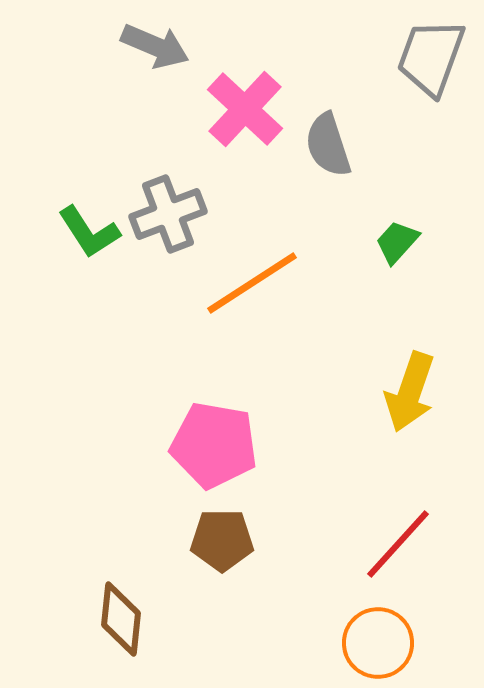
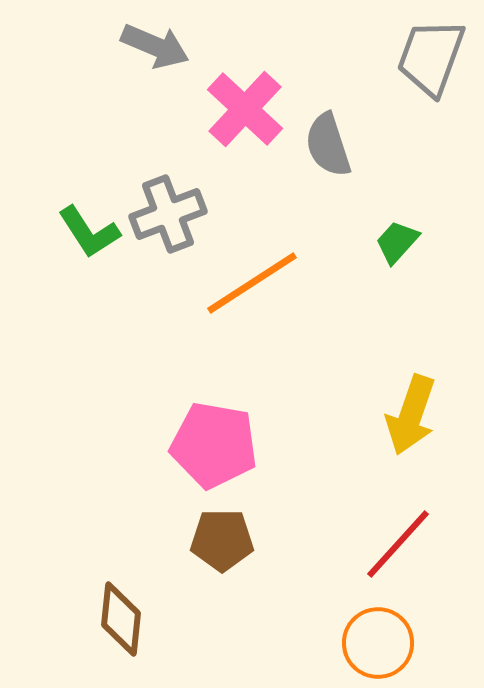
yellow arrow: moved 1 px right, 23 px down
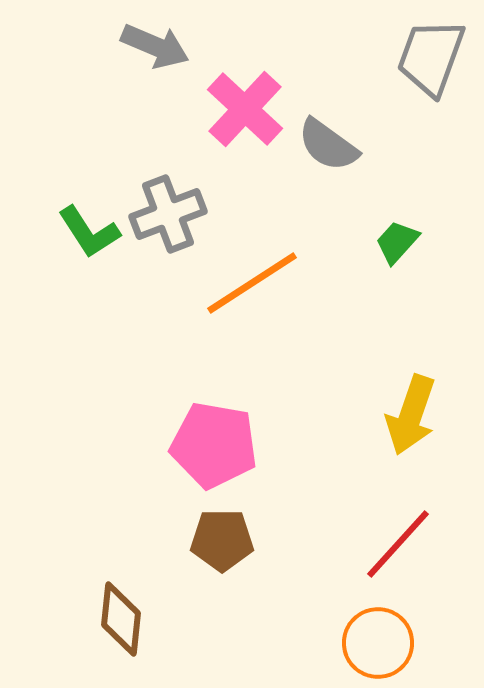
gray semicircle: rotated 36 degrees counterclockwise
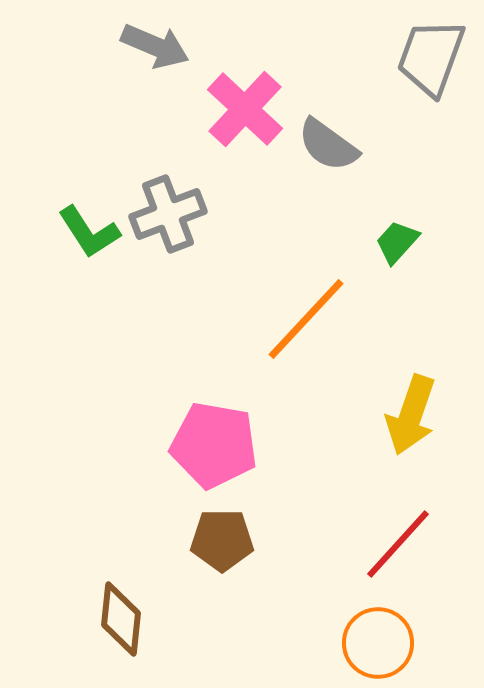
orange line: moved 54 px right, 36 px down; rotated 14 degrees counterclockwise
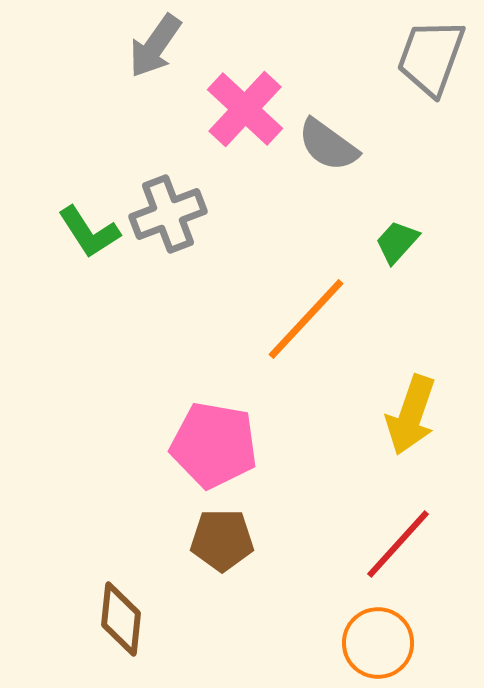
gray arrow: rotated 102 degrees clockwise
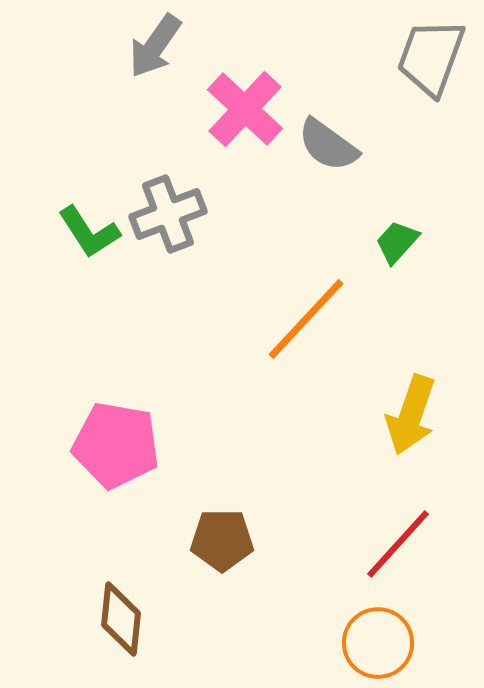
pink pentagon: moved 98 px left
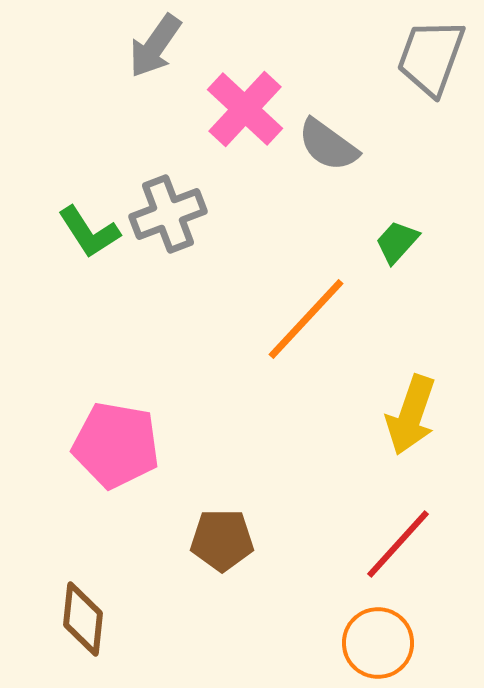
brown diamond: moved 38 px left
